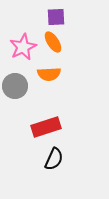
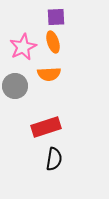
orange ellipse: rotated 15 degrees clockwise
black semicircle: rotated 15 degrees counterclockwise
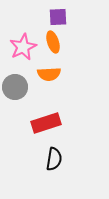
purple square: moved 2 px right
gray circle: moved 1 px down
red rectangle: moved 4 px up
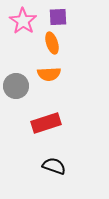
orange ellipse: moved 1 px left, 1 px down
pink star: moved 26 px up; rotated 12 degrees counterclockwise
gray circle: moved 1 px right, 1 px up
black semicircle: moved 7 px down; rotated 80 degrees counterclockwise
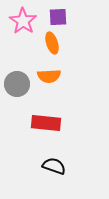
orange semicircle: moved 2 px down
gray circle: moved 1 px right, 2 px up
red rectangle: rotated 24 degrees clockwise
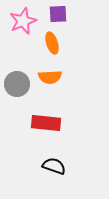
purple square: moved 3 px up
pink star: rotated 16 degrees clockwise
orange semicircle: moved 1 px right, 1 px down
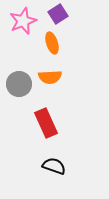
purple square: rotated 30 degrees counterclockwise
gray circle: moved 2 px right
red rectangle: rotated 60 degrees clockwise
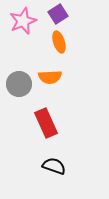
orange ellipse: moved 7 px right, 1 px up
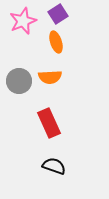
orange ellipse: moved 3 px left
gray circle: moved 3 px up
red rectangle: moved 3 px right
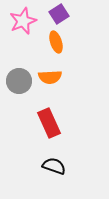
purple square: moved 1 px right
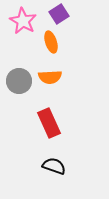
pink star: rotated 20 degrees counterclockwise
orange ellipse: moved 5 px left
